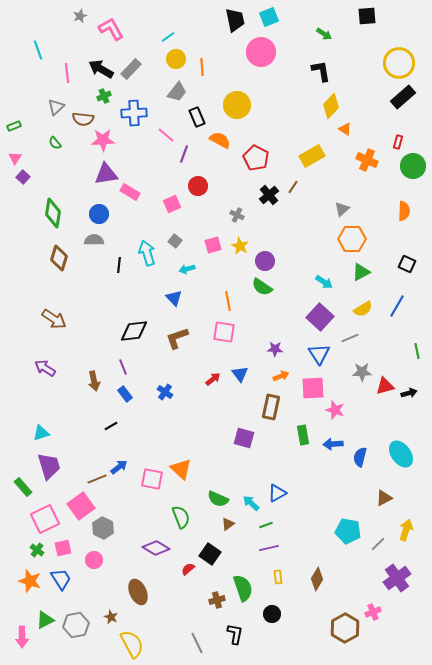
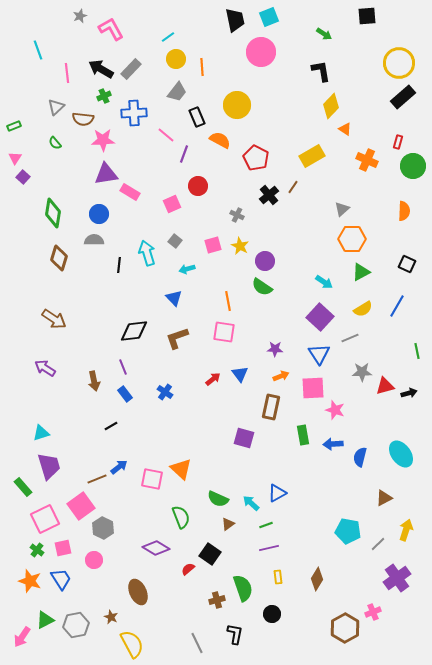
pink arrow at (22, 637): rotated 35 degrees clockwise
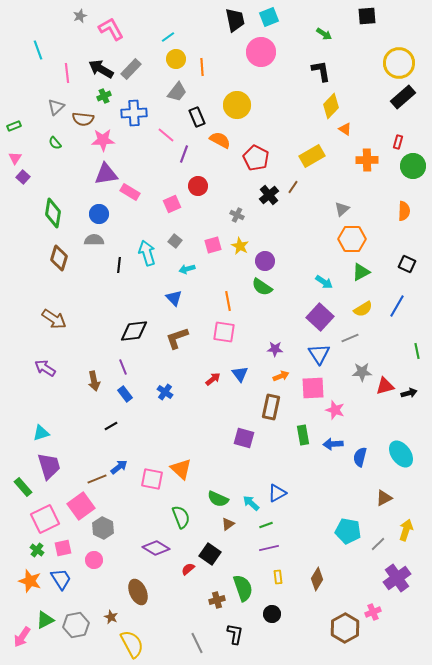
orange cross at (367, 160): rotated 25 degrees counterclockwise
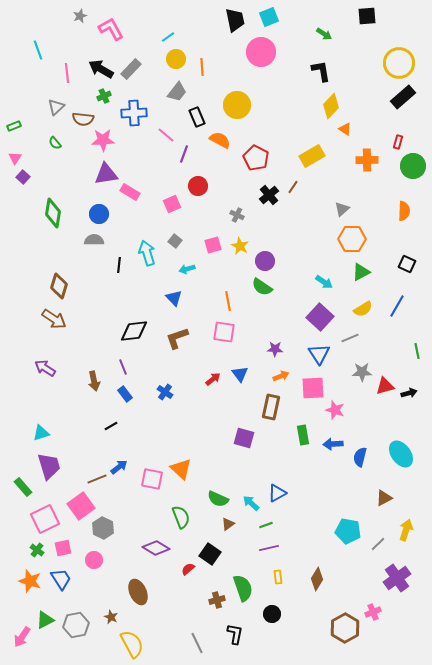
brown diamond at (59, 258): moved 28 px down
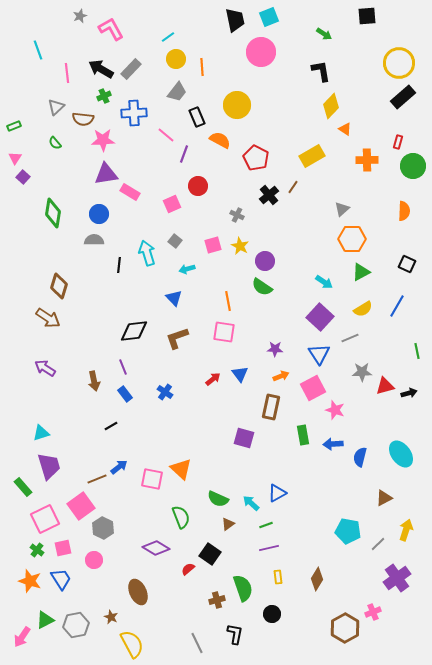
brown arrow at (54, 319): moved 6 px left, 1 px up
pink square at (313, 388): rotated 25 degrees counterclockwise
